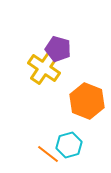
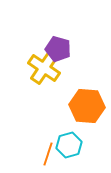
orange hexagon: moved 5 px down; rotated 16 degrees counterclockwise
orange line: rotated 70 degrees clockwise
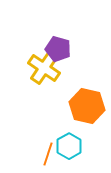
orange hexagon: rotated 8 degrees clockwise
cyan hexagon: moved 1 px down; rotated 15 degrees counterclockwise
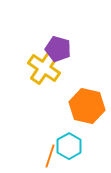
orange line: moved 2 px right, 2 px down
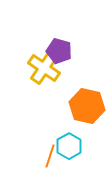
purple pentagon: moved 1 px right, 2 px down
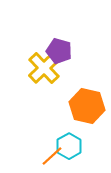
yellow cross: rotated 12 degrees clockwise
orange line: moved 2 px right; rotated 30 degrees clockwise
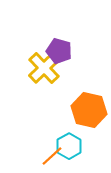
orange hexagon: moved 2 px right, 4 px down
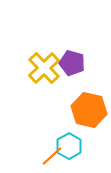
purple pentagon: moved 13 px right, 12 px down
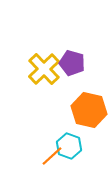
yellow cross: moved 1 px down
cyan hexagon: rotated 10 degrees counterclockwise
